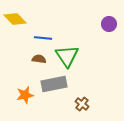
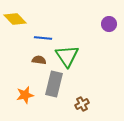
brown semicircle: moved 1 px down
gray rectangle: rotated 65 degrees counterclockwise
brown cross: rotated 24 degrees clockwise
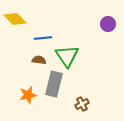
purple circle: moved 1 px left
blue line: rotated 12 degrees counterclockwise
orange star: moved 3 px right
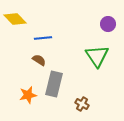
green triangle: moved 30 px right
brown semicircle: rotated 24 degrees clockwise
brown cross: rotated 32 degrees counterclockwise
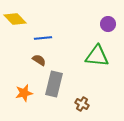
green triangle: rotated 50 degrees counterclockwise
orange star: moved 4 px left, 2 px up
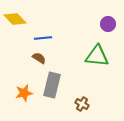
brown semicircle: moved 2 px up
gray rectangle: moved 2 px left, 1 px down
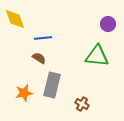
yellow diamond: rotated 25 degrees clockwise
